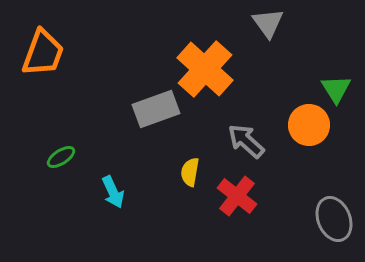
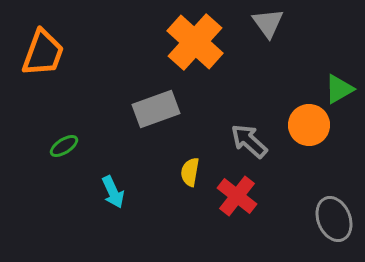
orange cross: moved 10 px left, 27 px up
green triangle: moved 3 px right; rotated 32 degrees clockwise
gray arrow: moved 3 px right
green ellipse: moved 3 px right, 11 px up
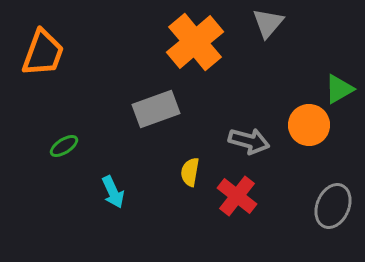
gray triangle: rotated 16 degrees clockwise
orange cross: rotated 8 degrees clockwise
gray arrow: rotated 153 degrees clockwise
gray ellipse: moved 1 px left, 13 px up; rotated 45 degrees clockwise
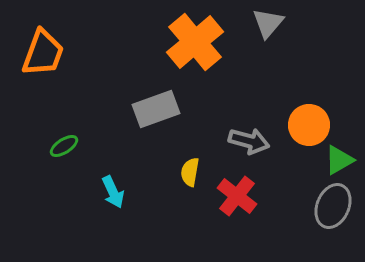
green triangle: moved 71 px down
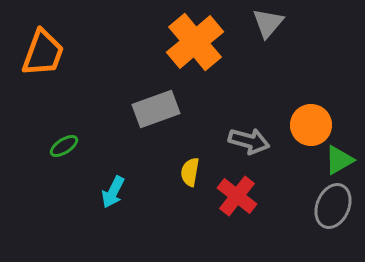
orange circle: moved 2 px right
cyan arrow: rotated 52 degrees clockwise
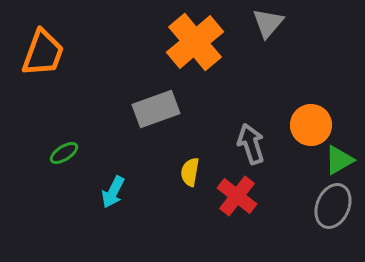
gray arrow: moved 2 px right, 3 px down; rotated 123 degrees counterclockwise
green ellipse: moved 7 px down
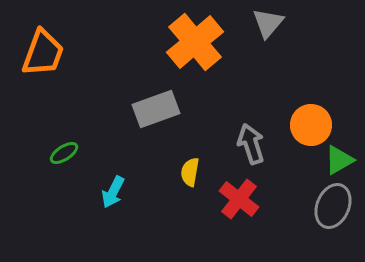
red cross: moved 2 px right, 3 px down
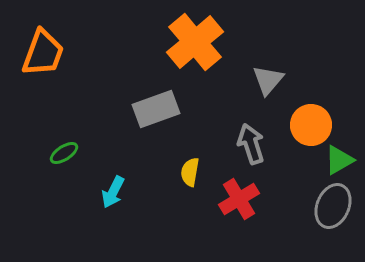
gray triangle: moved 57 px down
red cross: rotated 21 degrees clockwise
